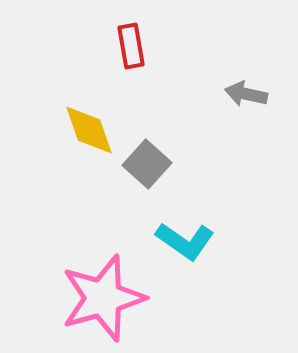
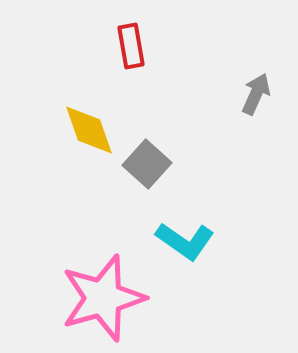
gray arrow: moved 10 px right; rotated 102 degrees clockwise
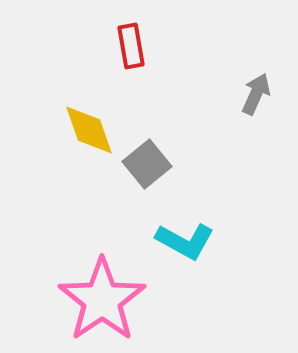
gray square: rotated 9 degrees clockwise
cyan L-shape: rotated 6 degrees counterclockwise
pink star: moved 1 px left, 2 px down; rotated 18 degrees counterclockwise
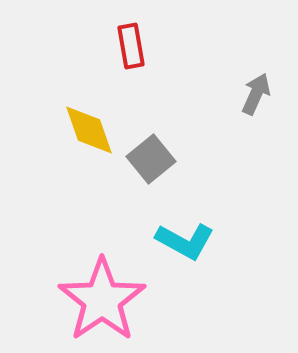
gray square: moved 4 px right, 5 px up
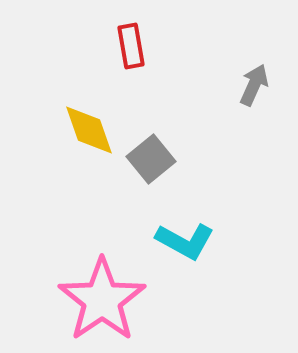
gray arrow: moved 2 px left, 9 px up
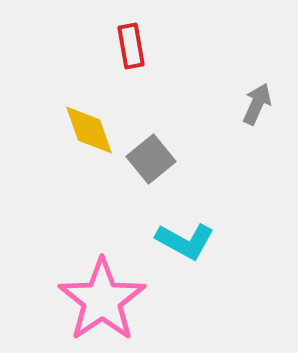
gray arrow: moved 3 px right, 19 px down
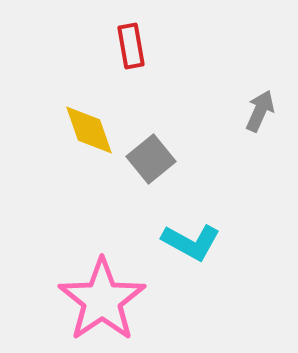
gray arrow: moved 3 px right, 7 px down
cyan L-shape: moved 6 px right, 1 px down
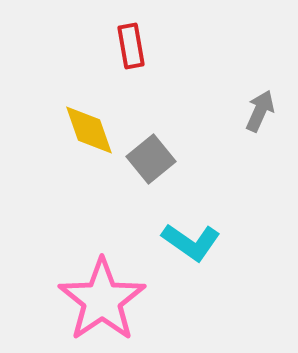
cyan L-shape: rotated 6 degrees clockwise
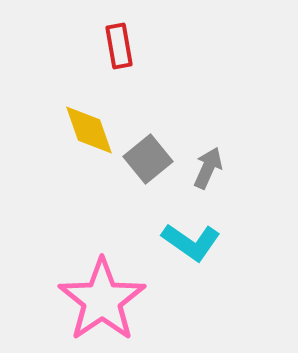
red rectangle: moved 12 px left
gray arrow: moved 52 px left, 57 px down
gray square: moved 3 px left
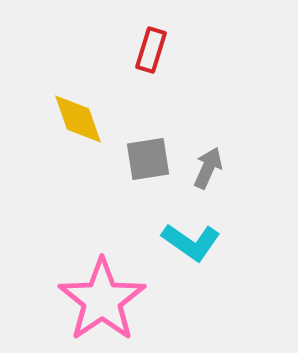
red rectangle: moved 32 px right, 4 px down; rotated 27 degrees clockwise
yellow diamond: moved 11 px left, 11 px up
gray square: rotated 30 degrees clockwise
